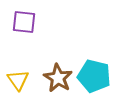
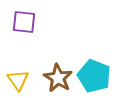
cyan pentagon: rotated 8 degrees clockwise
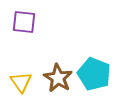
cyan pentagon: moved 2 px up
yellow triangle: moved 3 px right, 2 px down
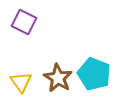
purple square: rotated 20 degrees clockwise
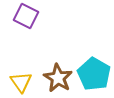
purple square: moved 2 px right, 6 px up
cyan pentagon: rotated 8 degrees clockwise
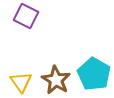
brown star: moved 2 px left, 2 px down
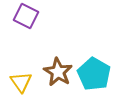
brown star: moved 2 px right, 8 px up
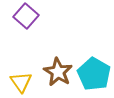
purple square: rotated 15 degrees clockwise
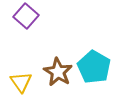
cyan pentagon: moved 7 px up
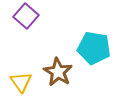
cyan pentagon: moved 19 px up; rotated 20 degrees counterclockwise
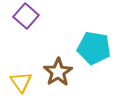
brown star: rotated 8 degrees clockwise
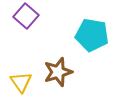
cyan pentagon: moved 2 px left, 13 px up
brown star: rotated 16 degrees clockwise
